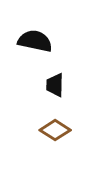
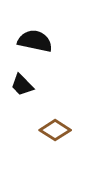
black trapezoid: moved 33 px left; rotated 45 degrees counterclockwise
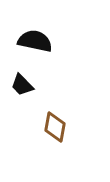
brown diamond: moved 3 px up; rotated 68 degrees clockwise
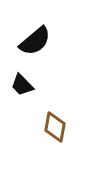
black semicircle: rotated 128 degrees clockwise
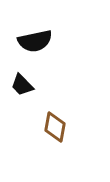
black semicircle: rotated 28 degrees clockwise
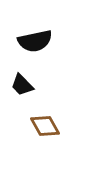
brown diamond: moved 10 px left, 1 px up; rotated 40 degrees counterclockwise
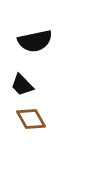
brown diamond: moved 14 px left, 7 px up
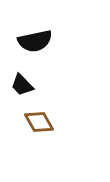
brown diamond: moved 8 px right, 3 px down
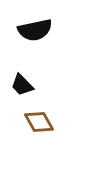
black semicircle: moved 11 px up
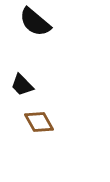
black semicircle: moved 8 px up; rotated 52 degrees clockwise
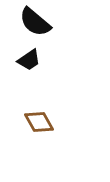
black trapezoid: moved 7 px right, 25 px up; rotated 80 degrees counterclockwise
